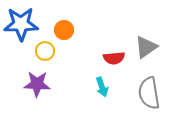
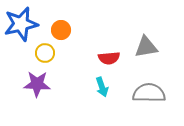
blue star: rotated 12 degrees counterclockwise
orange circle: moved 3 px left
gray triangle: rotated 25 degrees clockwise
yellow circle: moved 2 px down
red semicircle: moved 5 px left
gray semicircle: rotated 100 degrees clockwise
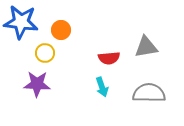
blue star: moved 2 px up; rotated 20 degrees clockwise
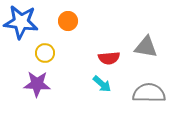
orange circle: moved 7 px right, 9 px up
gray triangle: rotated 20 degrees clockwise
cyan arrow: moved 3 px up; rotated 30 degrees counterclockwise
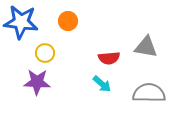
purple star: moved 2 px up
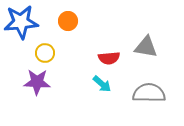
blue star: rotated 12 degrees counterclockwise
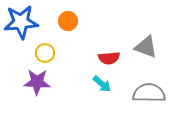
gray triangle: rotated 10 degrees clockwise
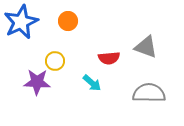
blue star: rotated 20 degrees counterclockwise
yellow circle: moved 10 px right, 8 px down
cyan arrow: moved 10 px left, 1 px up
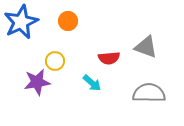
purple star: rotated 12 degrees counterclockwise
